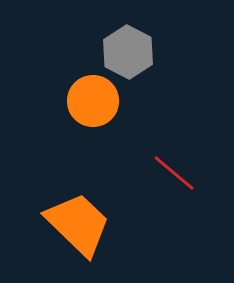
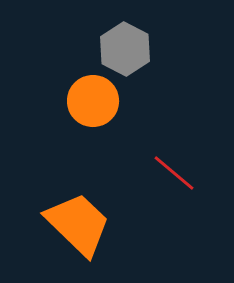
gray hexagon: moved 3 px left, 3 px up
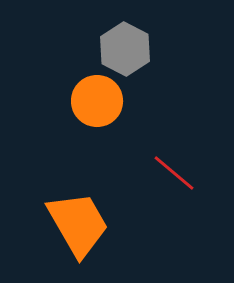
orange circle: moved 4 px right
orange trapezoid: rotated 16 degrees clockwise
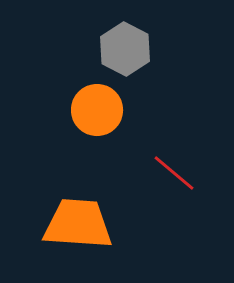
orange circle: moved 9 px down
orange trapezoid: rotated 56 degrees counterclockwise
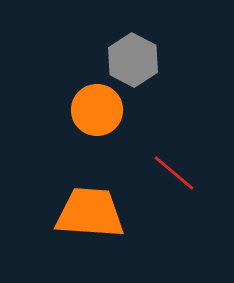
gray hexagon: moved 8 px right, 11 px down
orange trapezoid: moved 12 px right, 11 px up
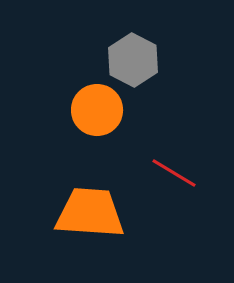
red line: rotated 9 degrees counterclockwise
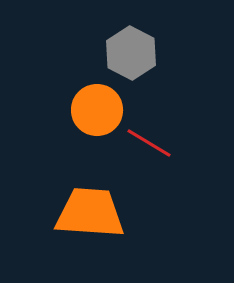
gray hexagon: moved 2 px left, 7 px up
red line: moved 25 px left, 30 px up
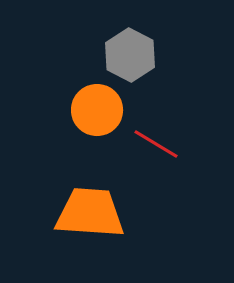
gray hexagon: moved 1 px left, 2 px down
red line: moved 7 px right, 1 px down
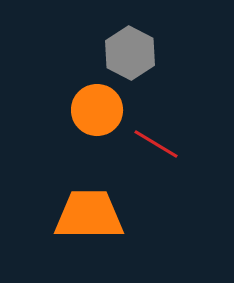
gray hexagon: moved 2 px up
orange trapezoid: moved 1 px left, 2 px down; rotated 4 degrees counterclockwise
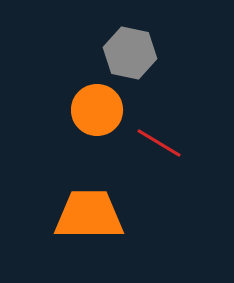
gray hexagon: rotated 15 degrees counterclockwise
red line: moved 3 px right, 1 px up
